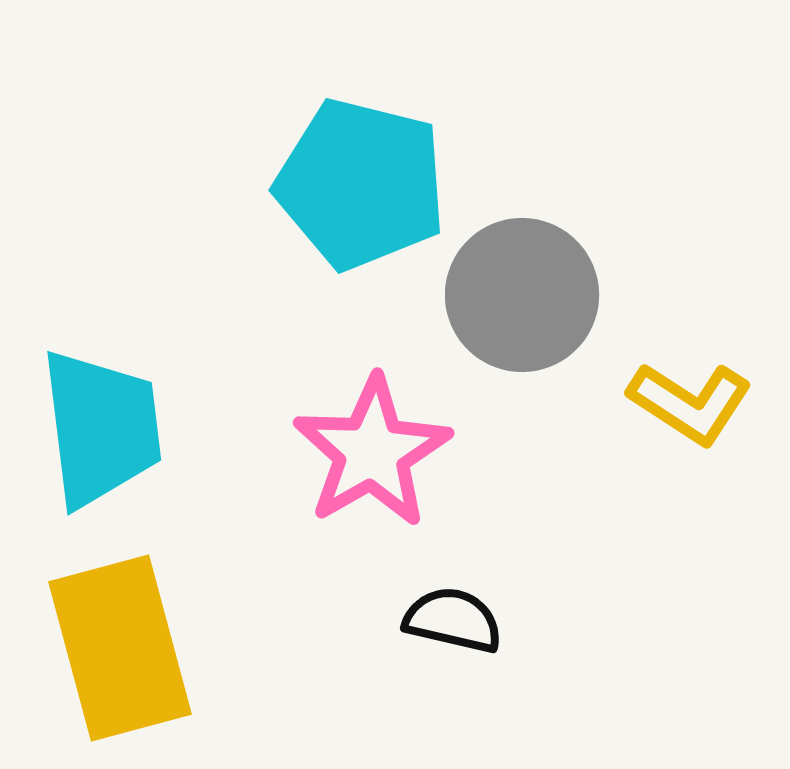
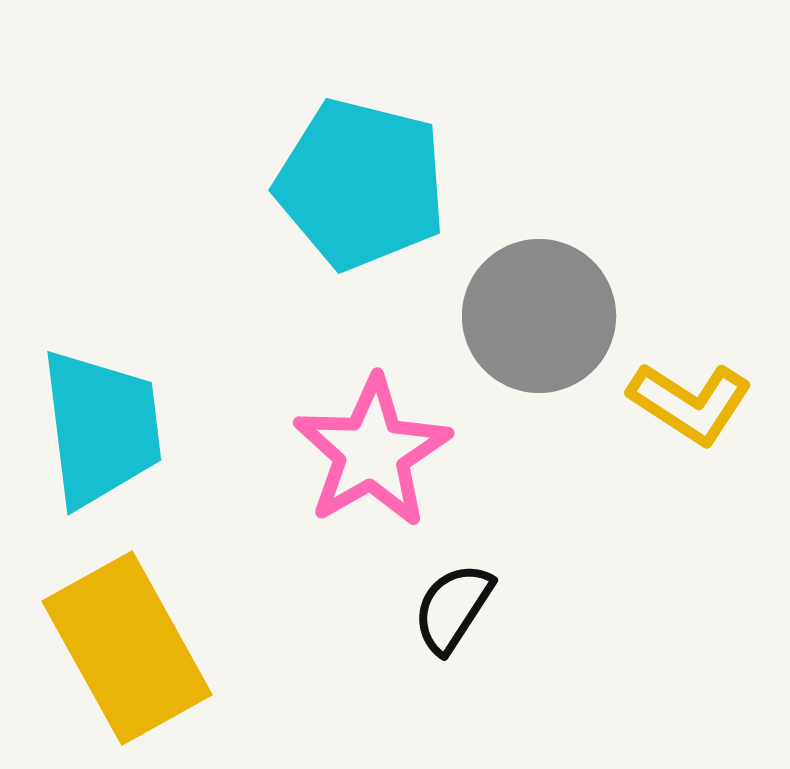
gray circle: moved 17 px right, 21 px down
black semicircle: moved 12 px up; rotated 70 degrees counterclockwise
yellow rectangle: moved 7 px right; rotated 14 degrees counterclockwise
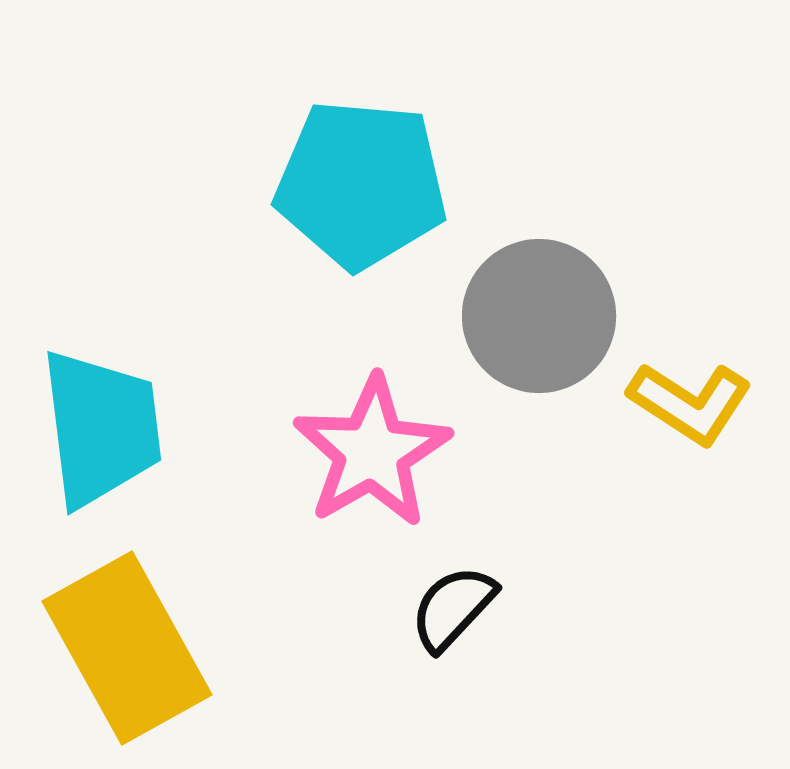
cyan pentagon: rotated 9 degrees counterclockwise
black semicircle: rotated 10 degrees clockwise
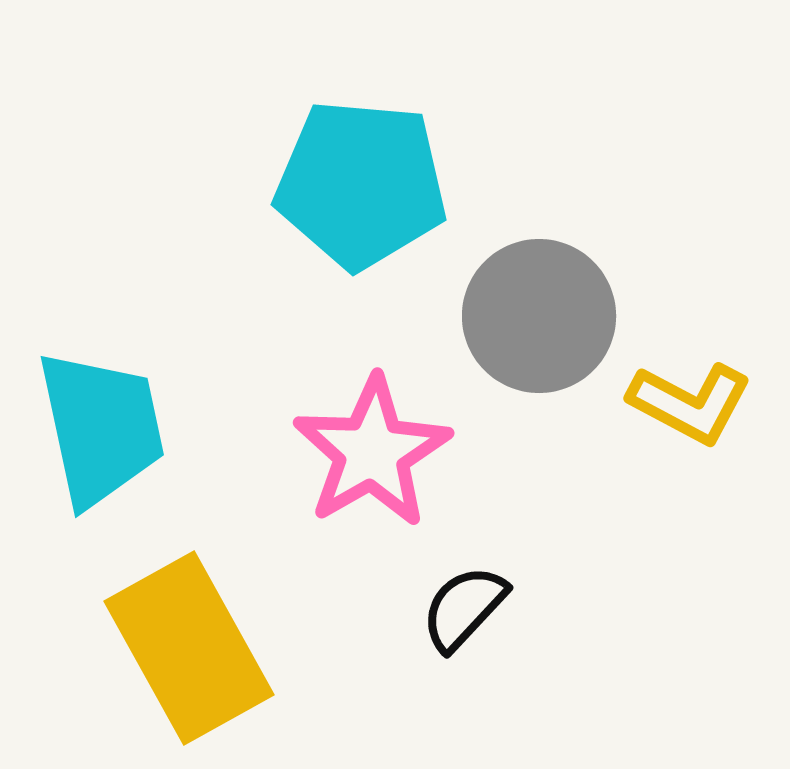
yellow L-shape: rotated 5 degrees counterclockwise
cyan trapezoid: rotated 5 degrees counterclockwise
black semicircle: moved 11 px right
yellow rectangle: moved 62 px right
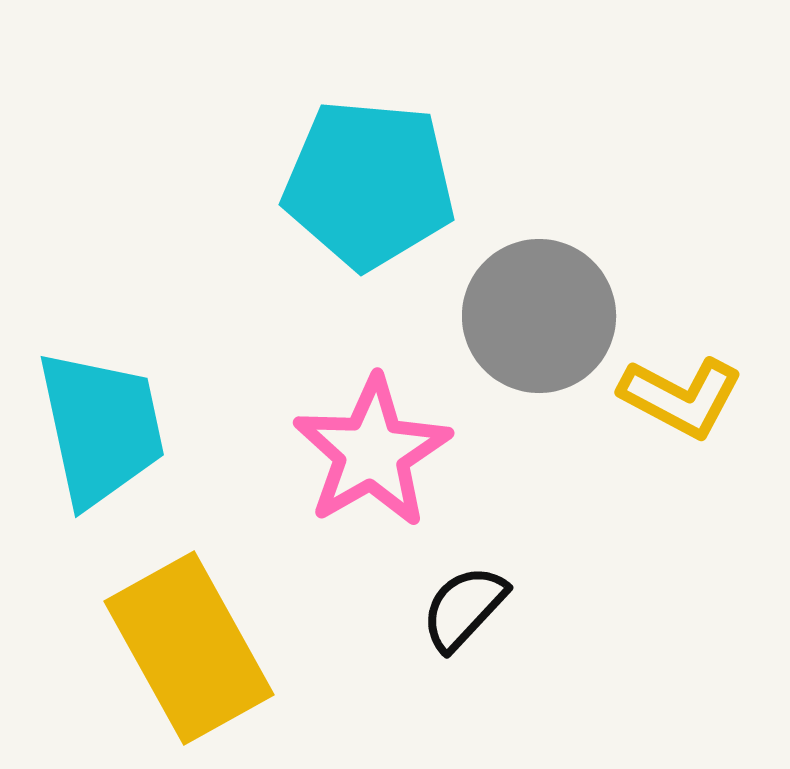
cyan pentagon: moved 8 px right
yellow L-shape: moved 9 px left, 6 px up
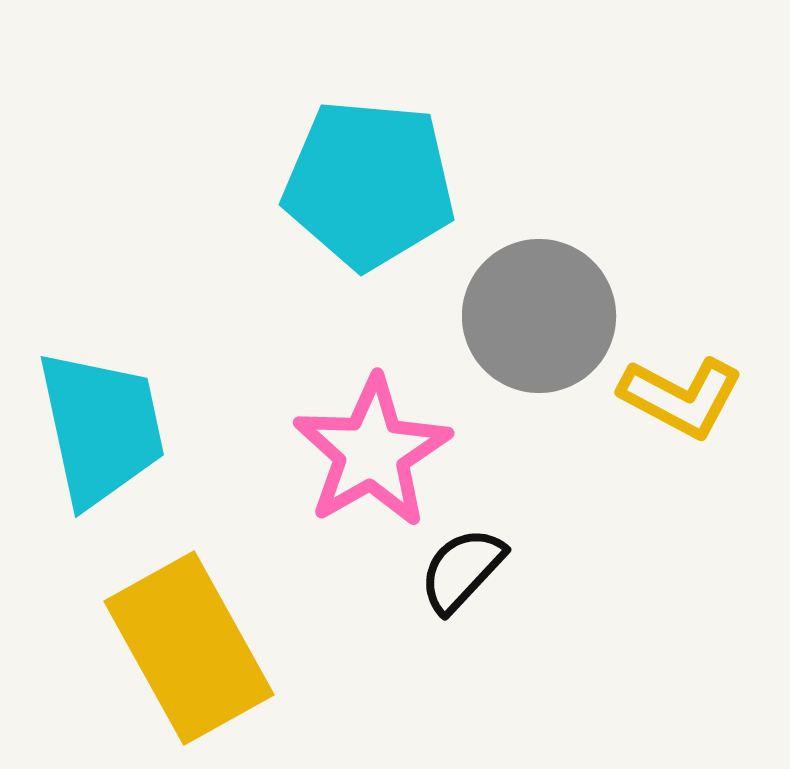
black semicircle: moved 2 px left, 38 px up
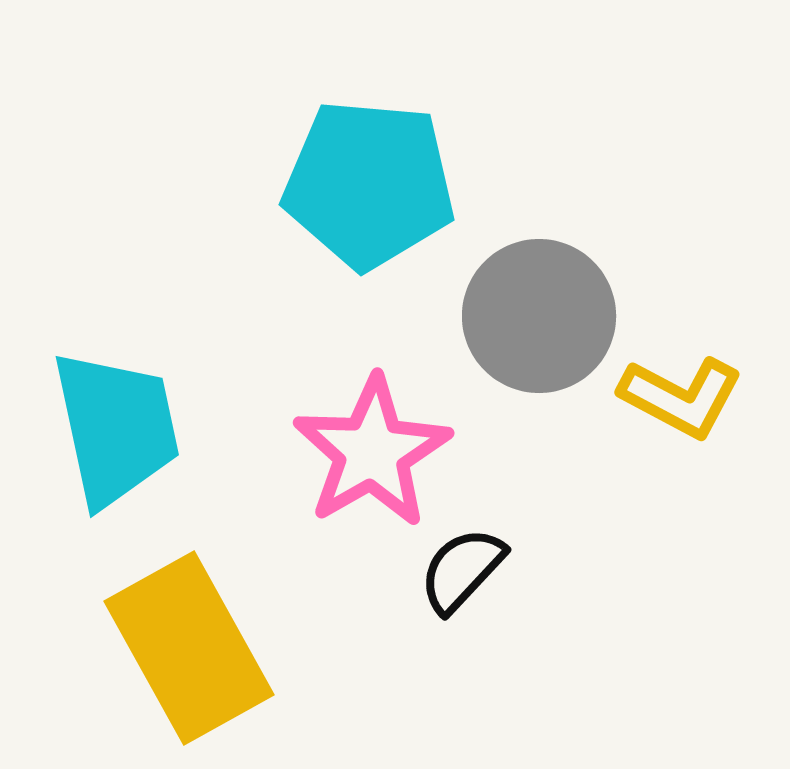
cyan trapezoid: moved 15 px right
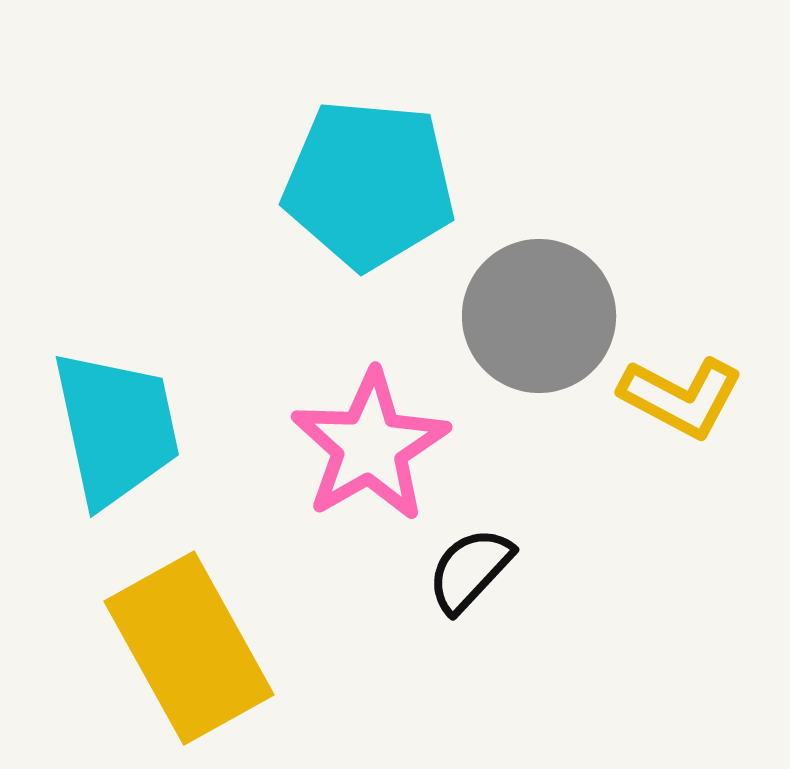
pink star: moved 2 px left, 6 px up
black semicircle: moved 8 px right
